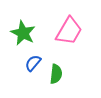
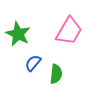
green star: moved 5 px left, 1 px down
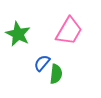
blue semicircle: moved 9 px right
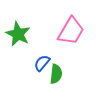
pink trapezoid: moved 2 px right
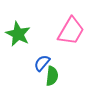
green semicircle: moved 4 px left, 2 px down
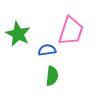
pink trapezoid: rotated 12 degrees counterclockwise
blue semicircle: moved 5 px right, 13 px up; rotated 42 degrees clockwise
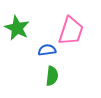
green star: moved 1 px left, 6 px up
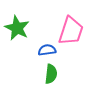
green semicircle: moved 1 px left, 2 px up
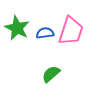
blue semicircle: moved 2 px left, 17 px up
green semicircle: rotated 138 degrees counterclockwise
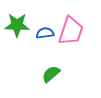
green star: moved 3 px up; rotated 25 degrees counterclockwise
